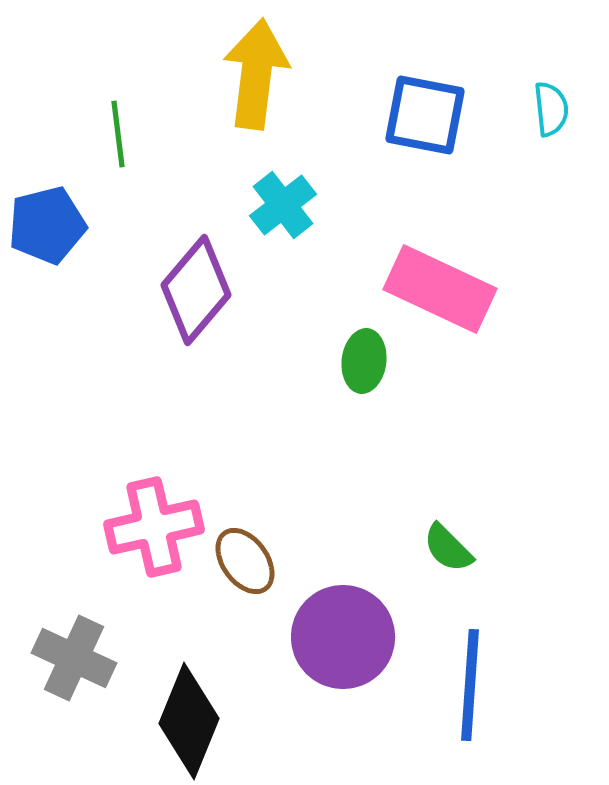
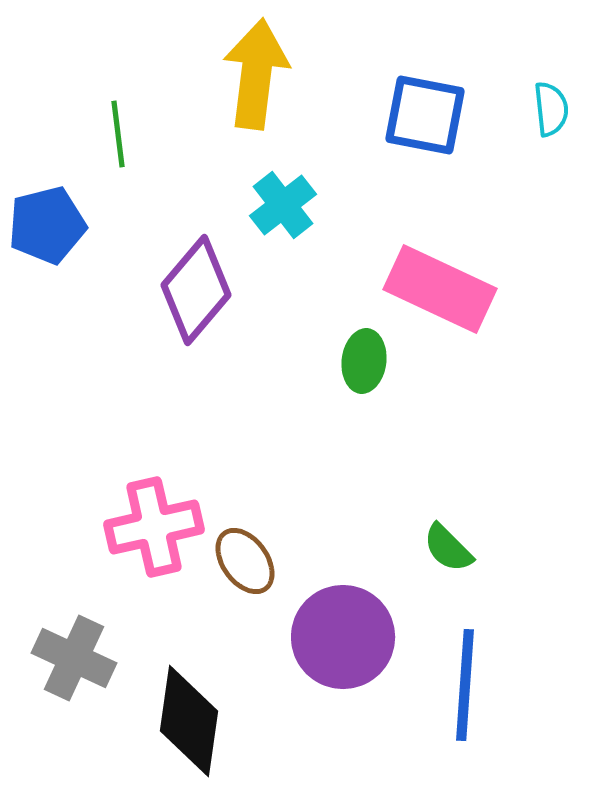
blue line: moved 5 px left
black diamond: rotated 14 degrees counterclockwise
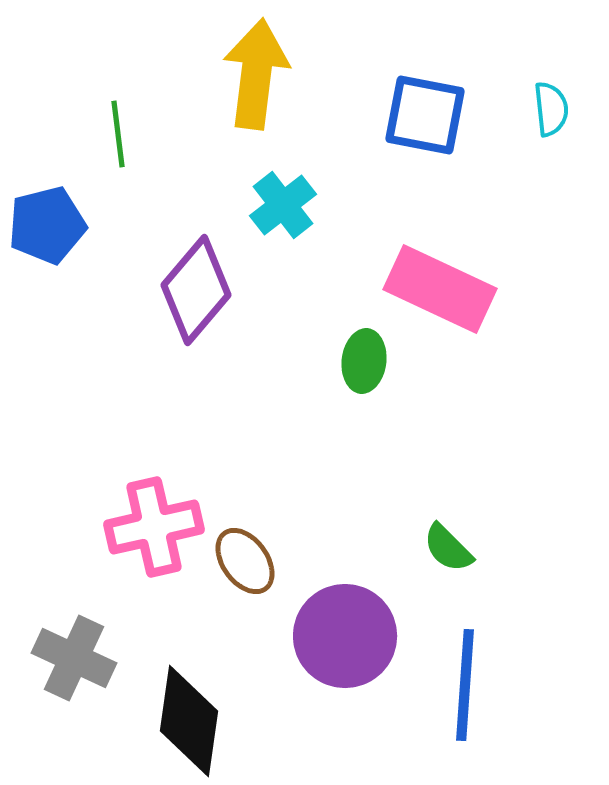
purple circle: moved 2 px right, 1 px up
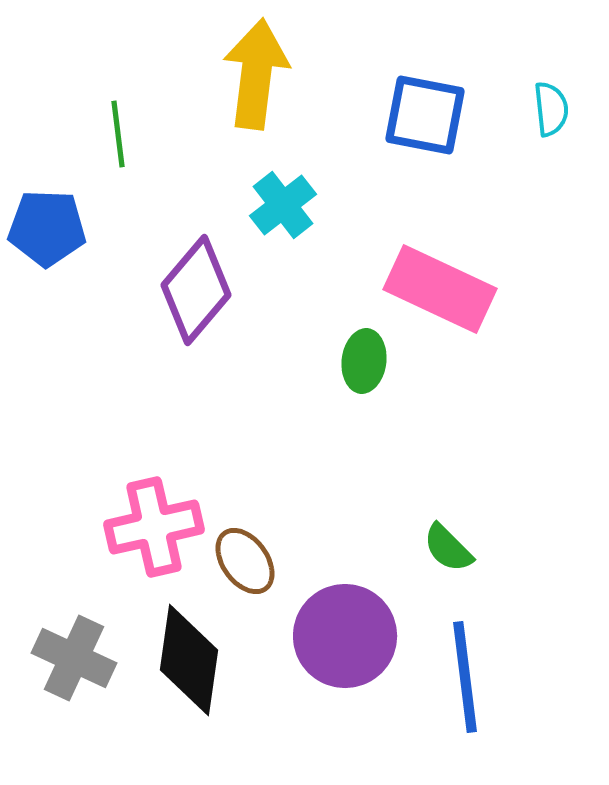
blue pentagon: moved 3 px down; rotated 16 degrees clockwise
blue line: moved 8 px up; rotated 11 degrees counterclockwise
black diamond: moved 61 px up
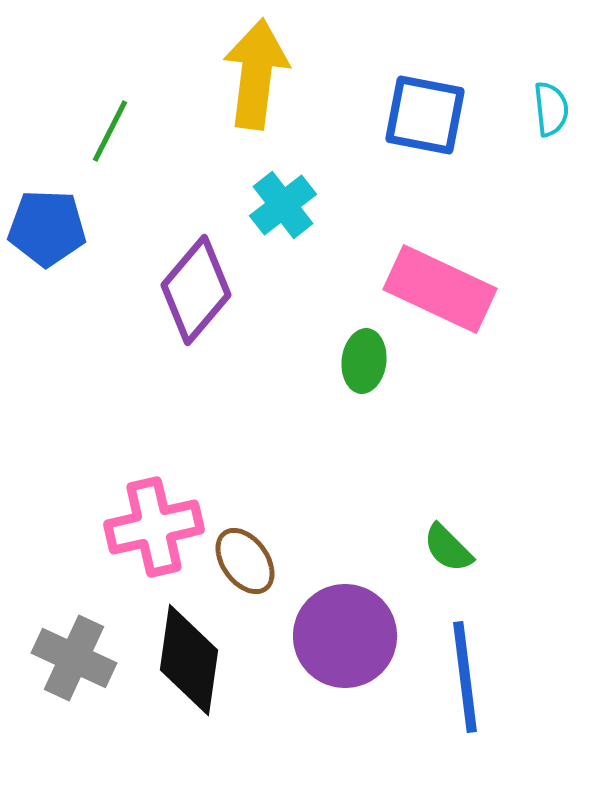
green line: moved 8 px left, 3 px up; rotated 34 degrees clockwise
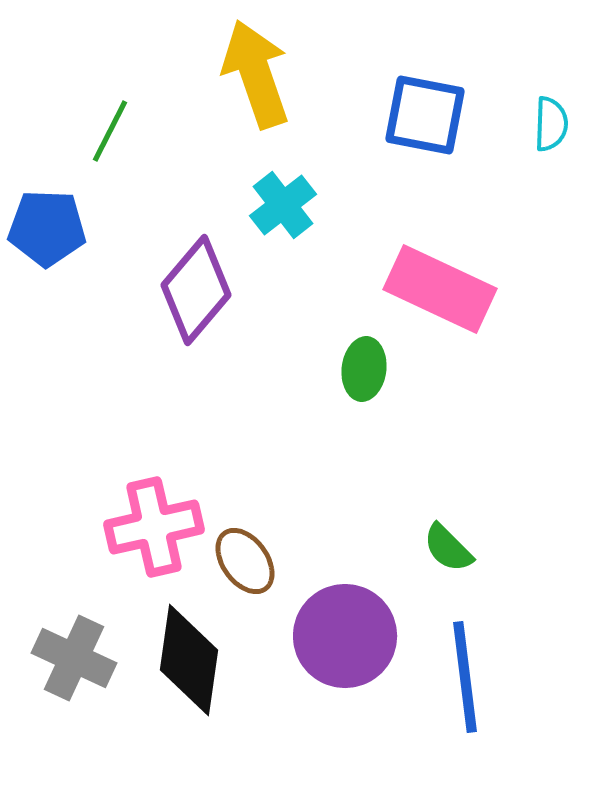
yellow arrow: rotated 26 degrees counterclockwise
cyan semicircle: moved 15 px down; rotated 8 degrees clockwise
green ellipse: moved 8 px down
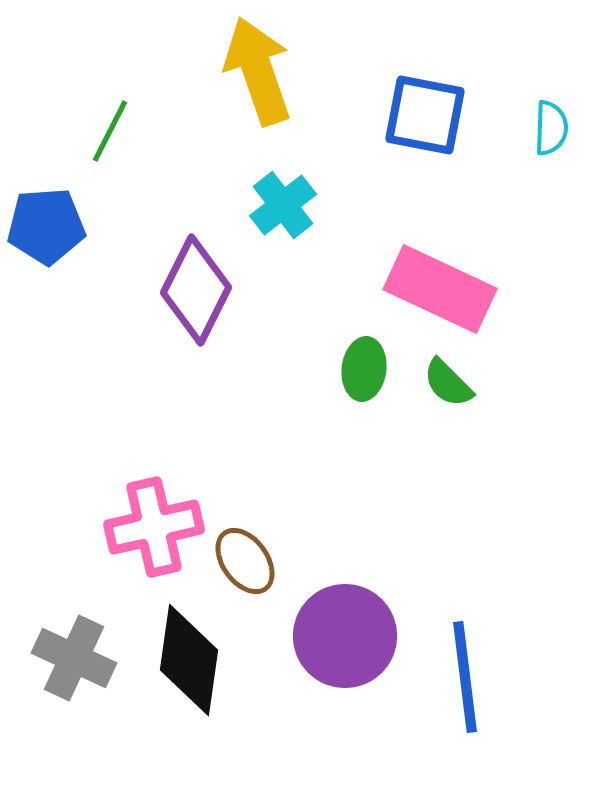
yellow arrow: moved 2 px right, 3 px up
cyan semicircle: moved 4 px down
blue pentagon: moved 1 px left, 2 px up; rotated 6 degrees counterclockwise
purple diamond: rotated 14 degrees counterclockwise
green semicircle: moved 165 px up
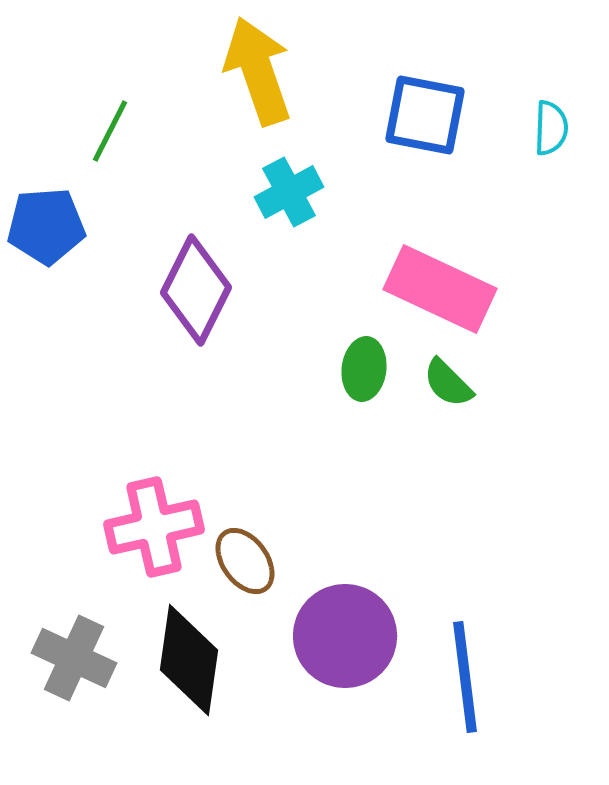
cyan cross: moved 6 px right, 13 px up; rotated 10 degrees clockwise
